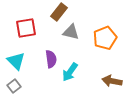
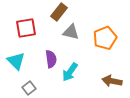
gray square: moved 15 px right, 2 px down
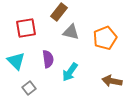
purple semicircle: moved 3 px left
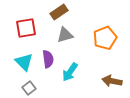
brown rectangle: rotated 18 degrees clockwise
gray triangle: moved 6 px left, 3 px down; rotated 30 degrees counterclockwise
cyan triangle: moved 8 px right, 1 px down
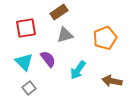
purple semicircle: rotated 30 degrees counterclockwise
cyan arrow: moved 8 px right, 2 px up
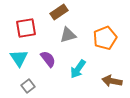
gray triangle: moved 3 px right
cyan triangle: moved 5 px left, 4 px up; rotated 12 degrees clockwise
cyan arrow: moved 1 px up
gray square: moved 1 px left, 2 px up
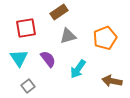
gray triangle: moved 1 px down
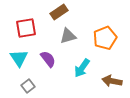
cyan arrow: moved 4 px right, 1 px up
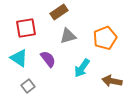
cyan triangle: rotated 24 degrees counterclockwise
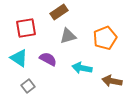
purple semicircle: rotated 24 degrees counterclockwise
cyan arrow: rotated 66 degrees clockwise
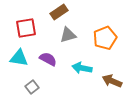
gray triangle: moved 1 px up
cyan triangle: rotated 24 degrees counterclockwise
brown arrow: rotated 12 degrees clockwise
gray square: moved 4 px right, 1 px down
